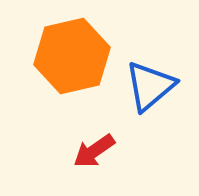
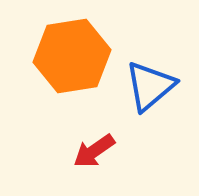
orange hexagon: rotated 4 degrees clockwise
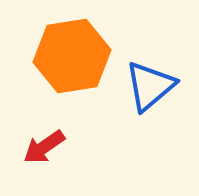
red arrow: moved 50 px left, 4 px up
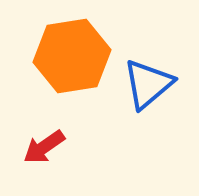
blue triangle: moved 2 px left, 2 px up
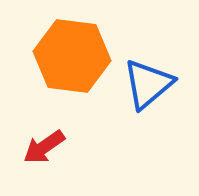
orange hexagon: rotated 16 degrees clockwise
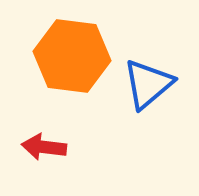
red arrow: rotated 42 degrees clockwise
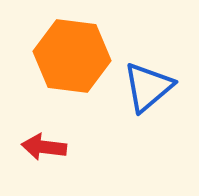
blue triangle: moved 3 px down
